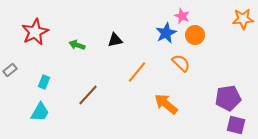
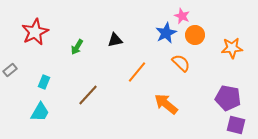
orange star: moved 11 px left, 29 px down
green arrow: moved 2 px down; rotated 77 degrees counterclockwise
purple pentagon: rotated 20 degrees clockwise
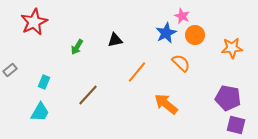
red star: moved 1 px left, 10 px up
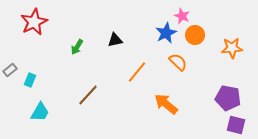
orange semicircle: moved 3 px left, 1 px up
cyan rectangle: moved 14 px left, 2 px up
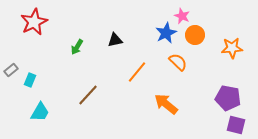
gray rectangle: moved 1 px right
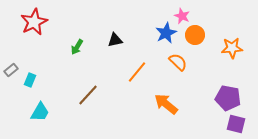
purple square: moved 1 px up
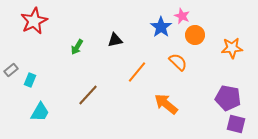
red star: moved 1 px up
blue star: moved 5 px left, 6 px up; rotated 10 degrees counterclockwise
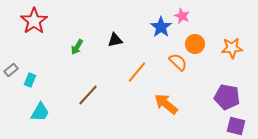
red star: rotated 8 degrees counterclockwise
orange circle: moved 9 px down
purple pentagon: moved 1 px left, 1 px up
purple square: moved 2 px down
